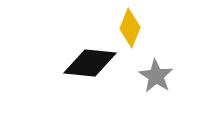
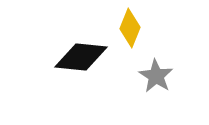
black diamond: moved 9 px left, 6 px up
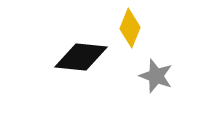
gray star: rotated 12 degrees counterclockwise
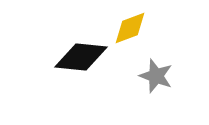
yellow diamond: rotated 48 degrees clockwise
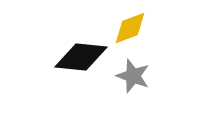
gray star: moved 23 px left
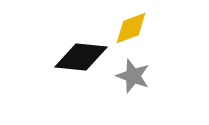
yellow diamond: moved 1 px right
